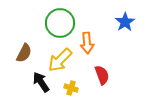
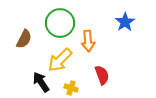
orange arrow: moved 1 px right, 2 px up
brown semicircle: moved 14 px up
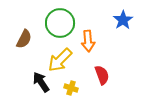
blue star: moved 2 px left, 2 px up
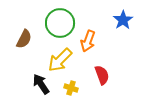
orange arrow: rotated 25 degrees clockwise
black arrow: moved 2 px down
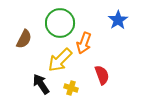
blue star: moved 5 px left
orange arrow: moved 4 px left, 2 px down
